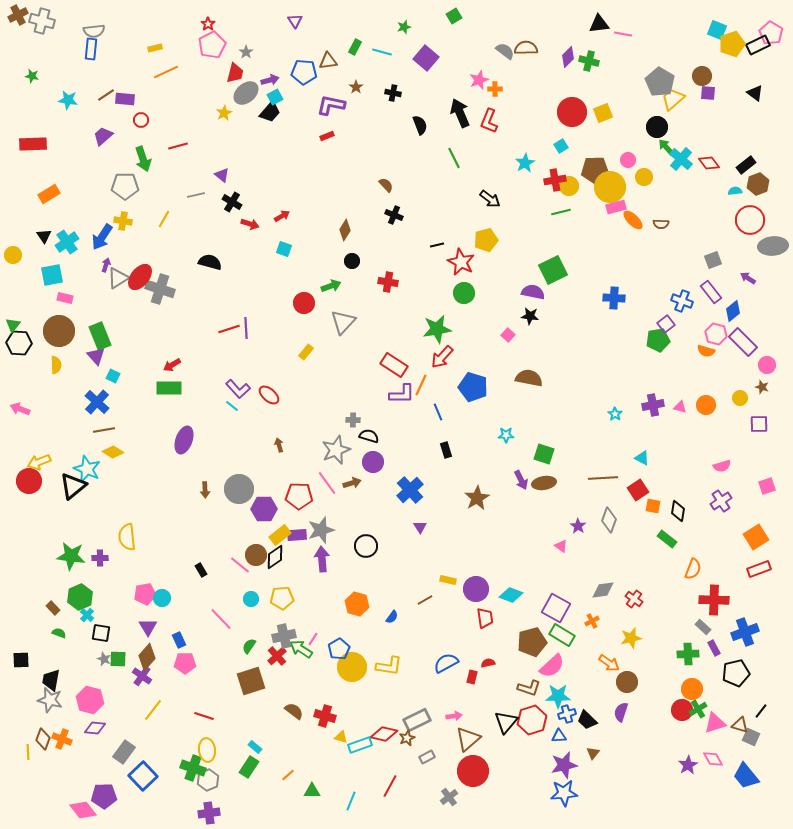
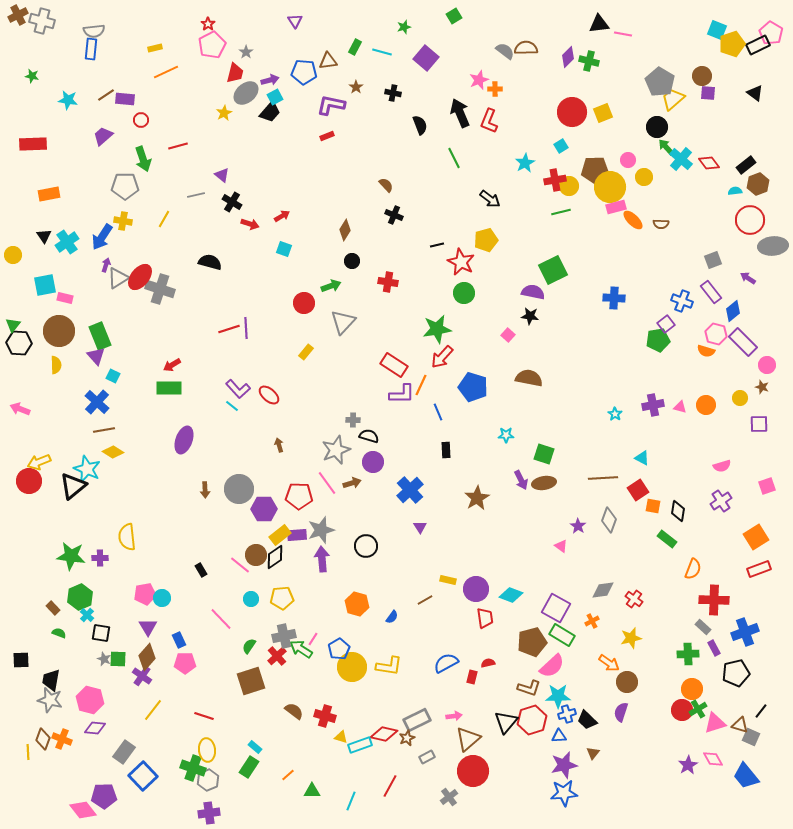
orange rectangle at (49, 194): rotated 20 degrees clockwise
cyan square at (52, 275): moved 7 px left, 10 px down
black rectangle at (446, 450): rotated 14 degrees clockwise
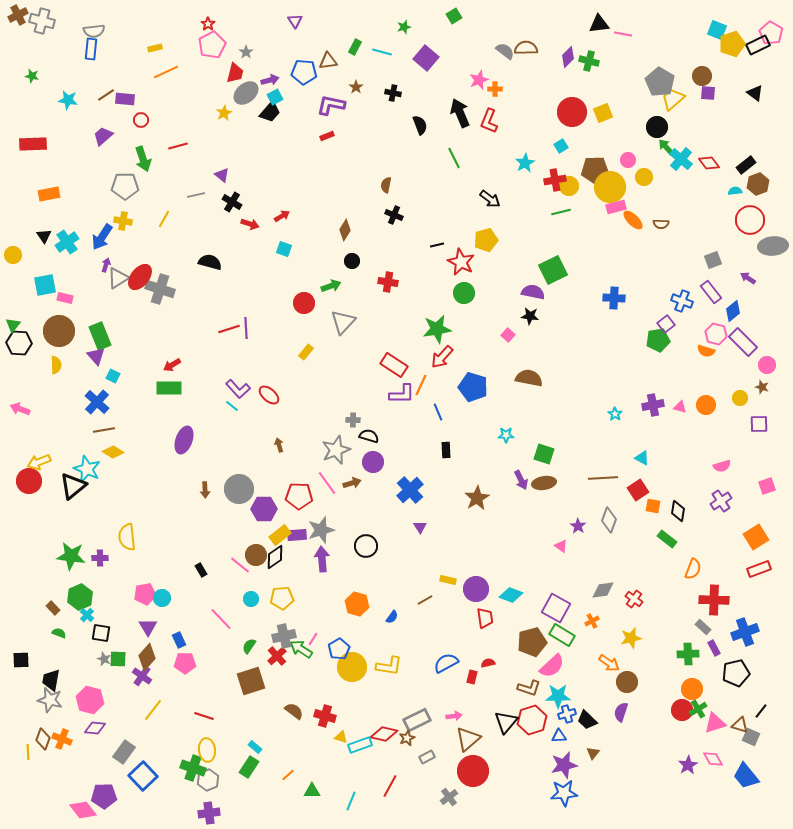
brown semicircle at (386, 185): rotated 126 degrees counterclockwise
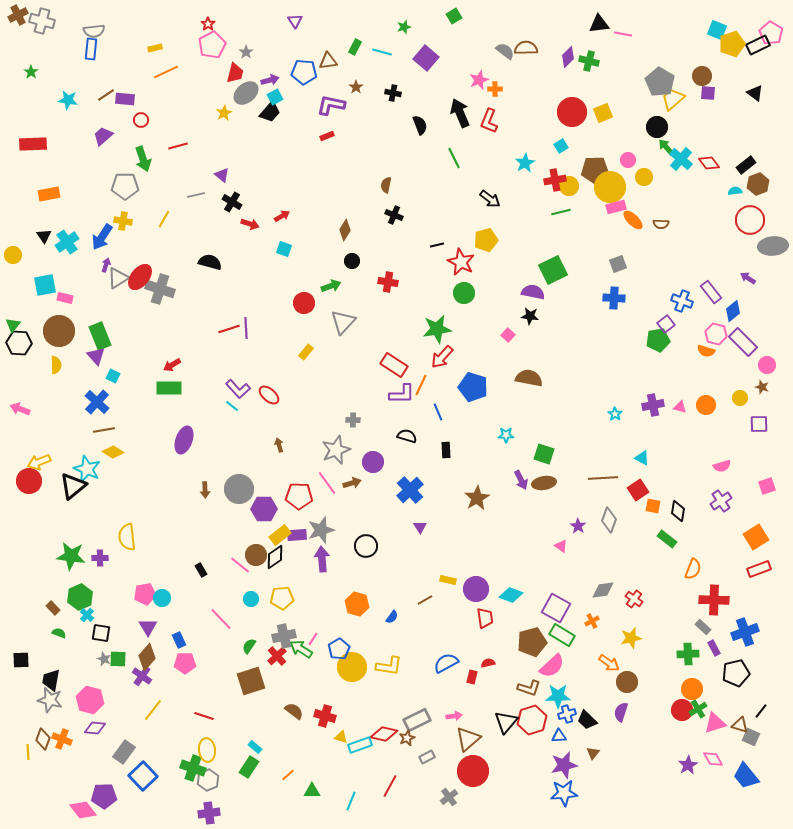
green star at (32, 76): moved 1 px left, 4 px up; rotated 24 degrees clockwise
gray square at (713, 260): moved 95 px left, 4 px down
black semicircle at (369, 436): moved 38 px right
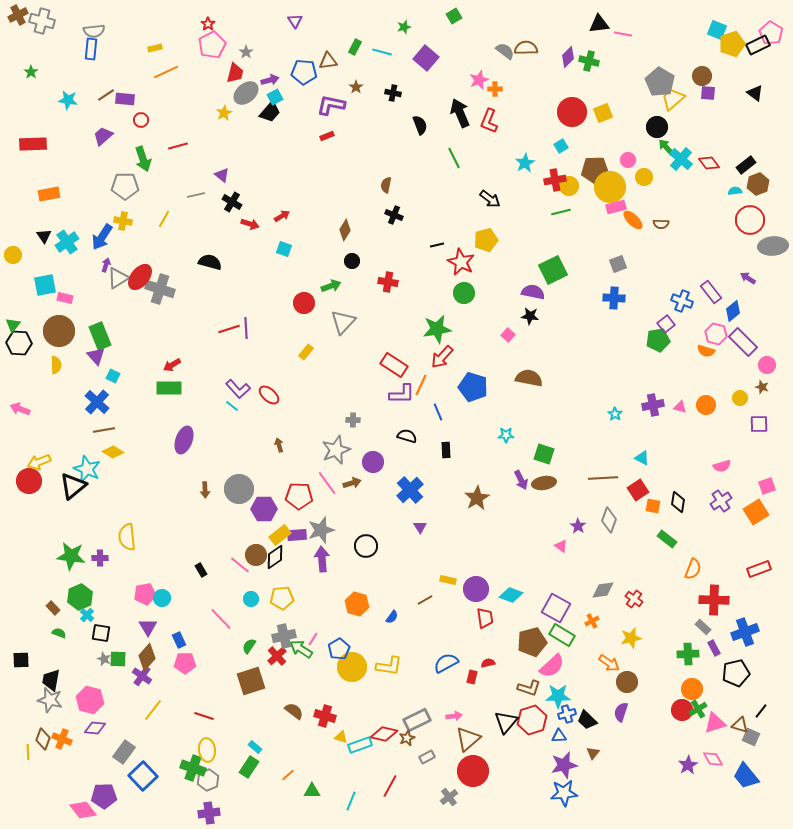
black diamond at (678, 511): moved 9 px up
orange square at (756, 537): moved 25 px up
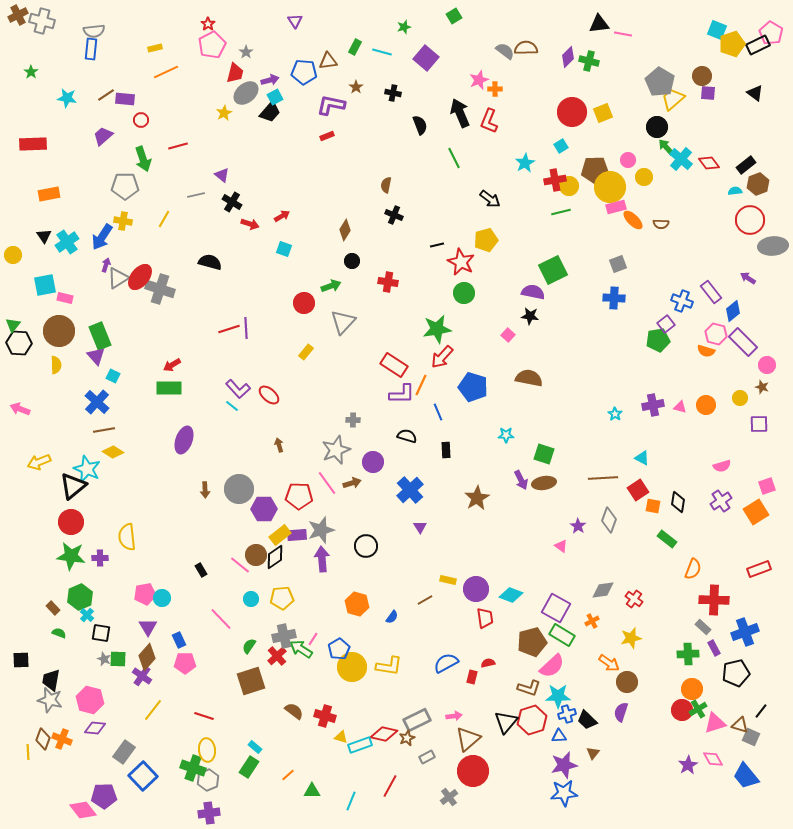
cyan star at (68, 100): moved 1 px left, 2 px up
red circle at (29, 481): moved 42 px right, 41 px down
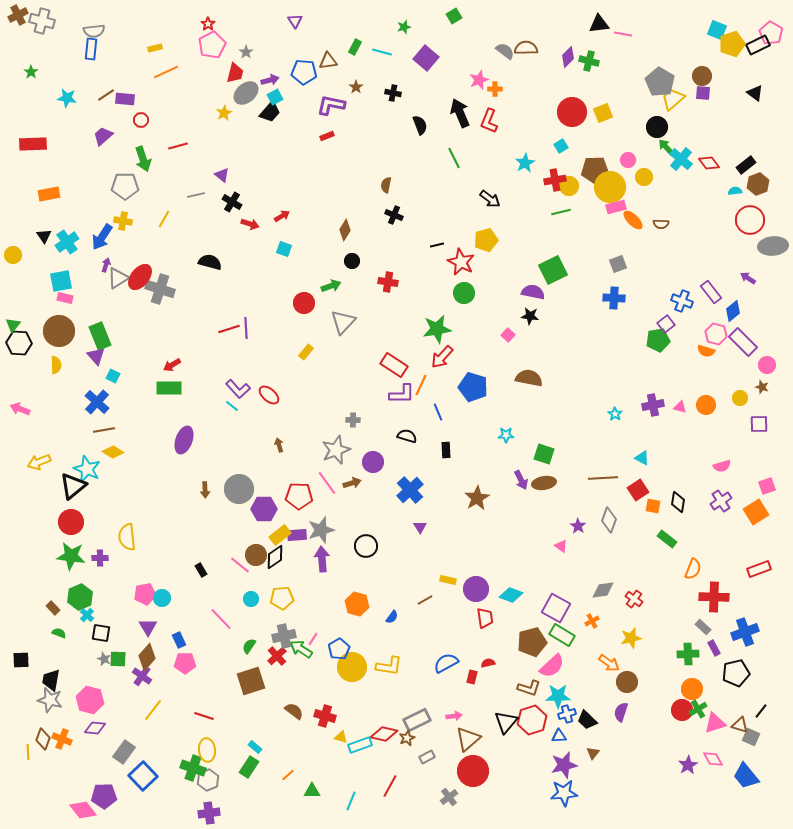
purple square at (708, 93): moved 5 px left
cyan square at (45, 285): moved 16 px right, 4 px up
red cross at (714, 600): moved 3 px up
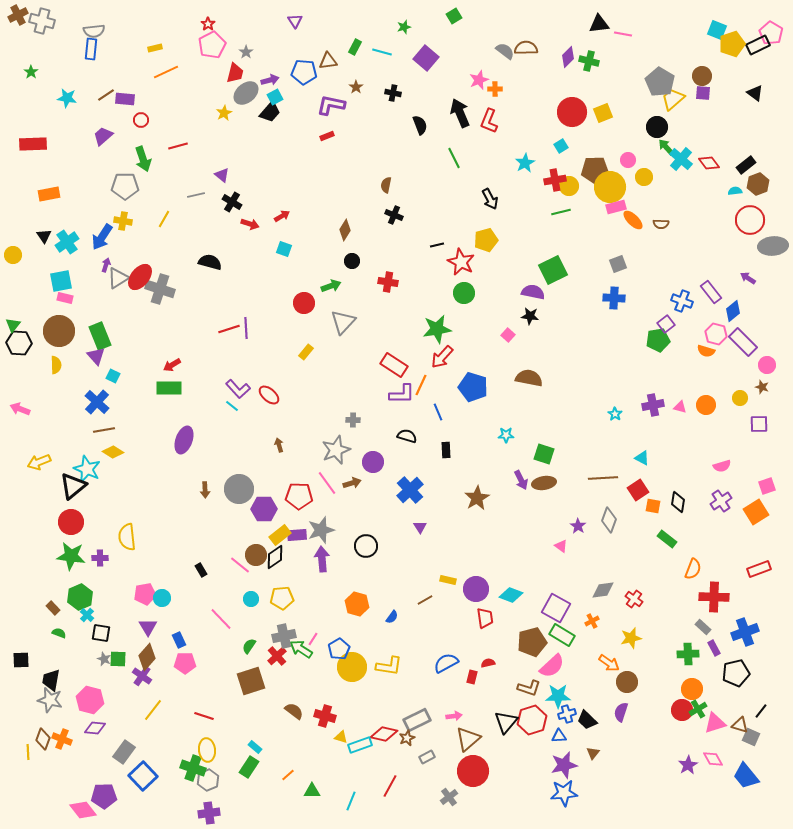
black arrow at (490, 199): rotated 25 degrees clockwise
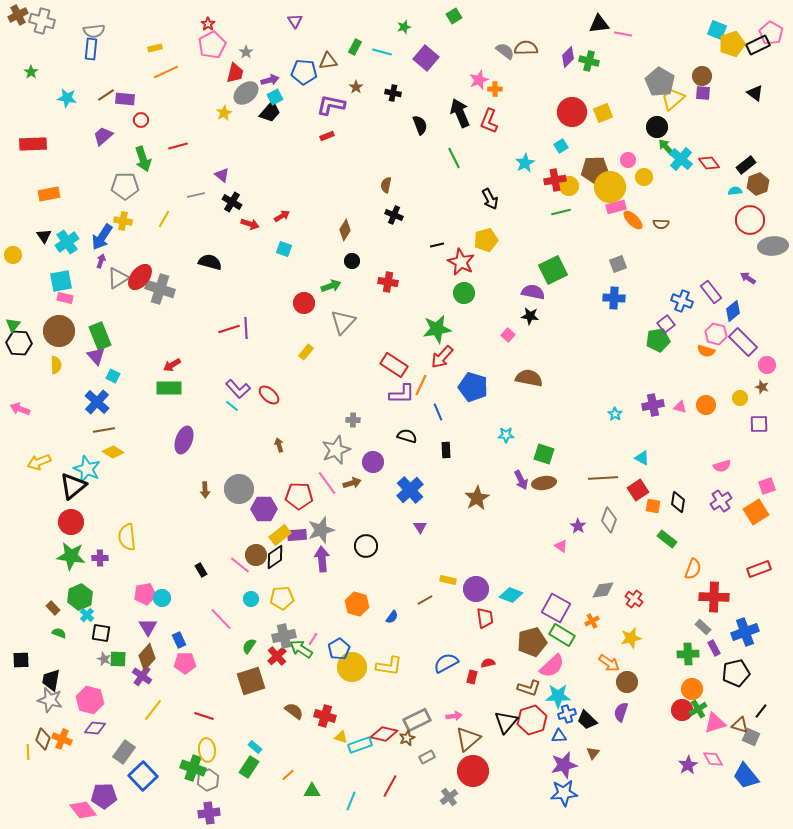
purple arrow at (106, 265): moved 5 px left, 4 px up
